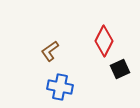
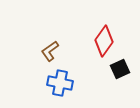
red diamond: rotated 8 degrees clockwise
blue cross: moved 4 px up
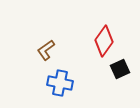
brown L-shape: moved 4 px left, 1 px up
